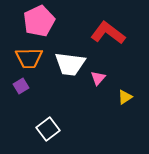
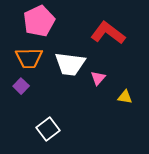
purple square: rotated 14 degrees counterclockwise
yellow triangle: rotated 42 degrees clockwise
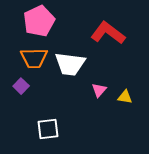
orange trapezoid: moved 5 px right
pink triangle: moved 1 px right, 12 px down
white square: rotated 30 degrees clockwise
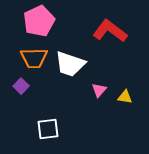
red L-shape: moved 2 px right, 2 px up
white trapezoid: rotated 12 degrees clockwise
